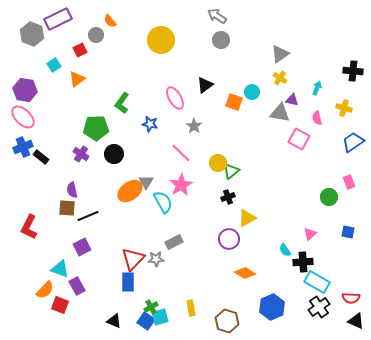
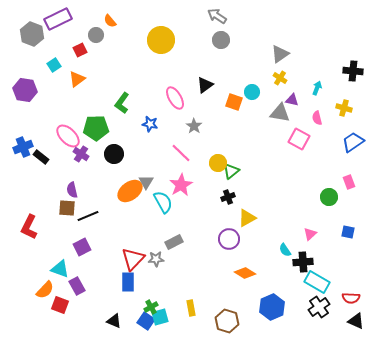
pink ellipse at (23, 117): moved 45 px right, 19 px down
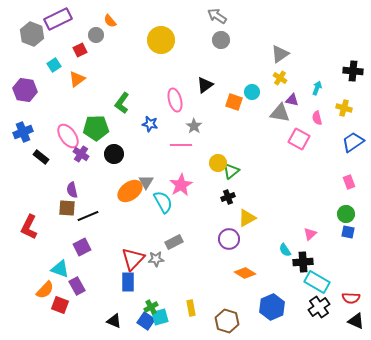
pink ellipse at (175, 98): moved 2 px down; rotated 15 degrees clockwise
pink ellipse at (68, 136): rotated 10 degrees clockwise
blue cross at (23, 147): moved 15 px up
pink line at (181, 153): moved 8 px up; rotated 45 degrees counterclockwise
green circle at (329, 197): moved 17 px right, 17 px down
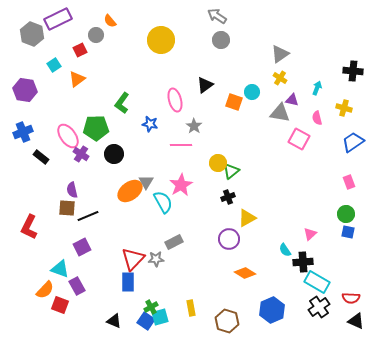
blue hexagon at (272, 307): moved 3 px down
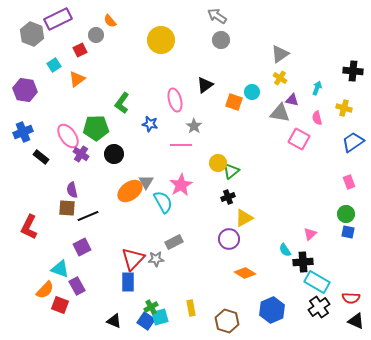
yellow triangle at (247, 218): moved 3 px left
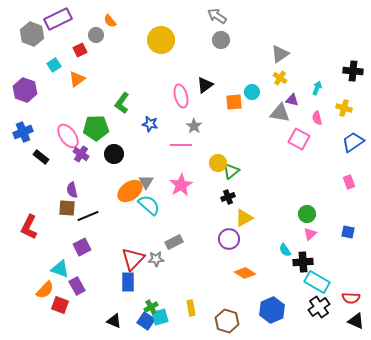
purple hexagon at (25, 90): rotated 10 degrees clockwise
pink ellipse at (175, 100): moved 6 px right, 4 px up
orange square at (234, 102): rotated 24 degrees counterclockwise
cyan semicircle at (163, 202): moved 14 px left, 3 px down; rotated 20 degrees counterclockwise
green circle at (346, 214): moved 39 px left
